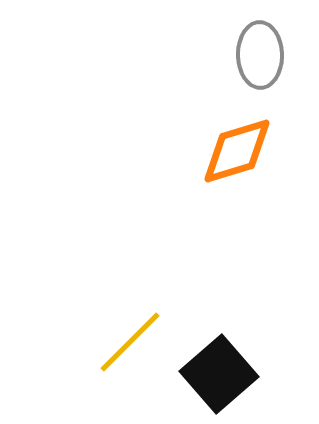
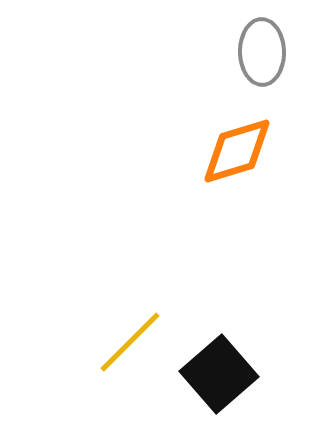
gray ellipse: moved 2 px right, 3 px up
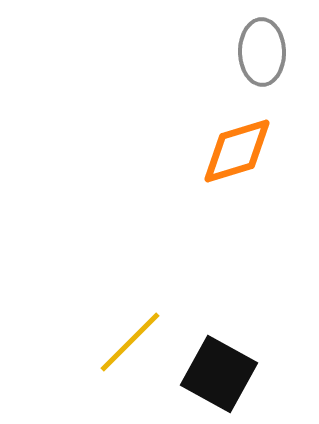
black square: rotated 20 degrees counterclockwise
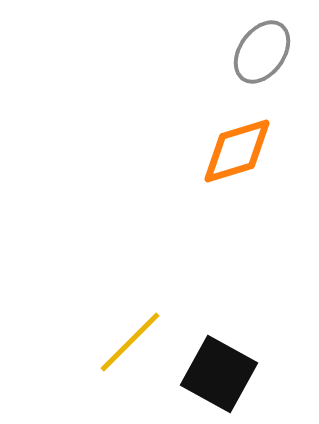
gray ellipse: rotated 36 degrees clockwise
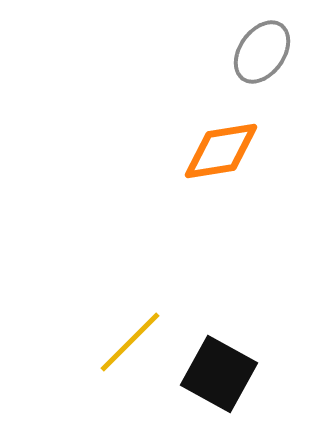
orange diamond: moved 16 px left; rotated 8 degrees clockwise
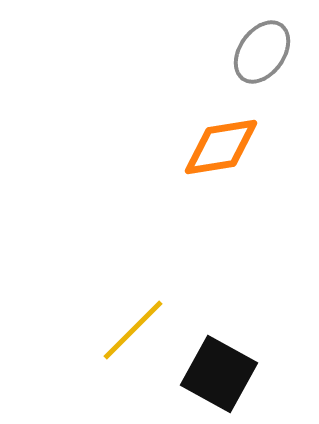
orange diamond: moved 4 px up
yellow line: moved 3 px right, 12 px up
